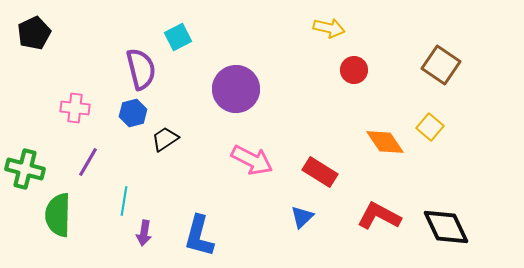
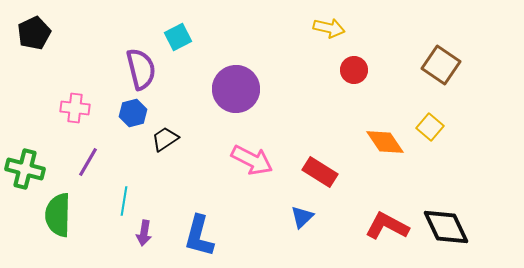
red L-shape: moved 8 px right, 10 px down
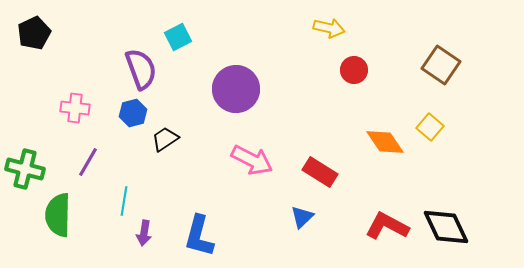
purple semicircle: rotated 6 degrees counterclockwise
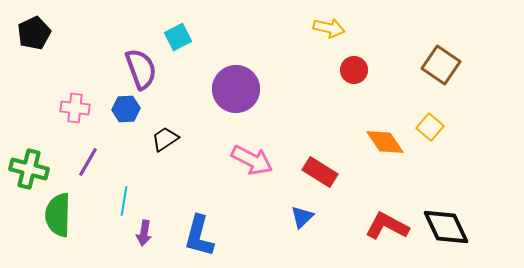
blue hexagon: moved 7 px left, 4 px up; rotated 12 degrees clockwise
green cross: moved 4 px right
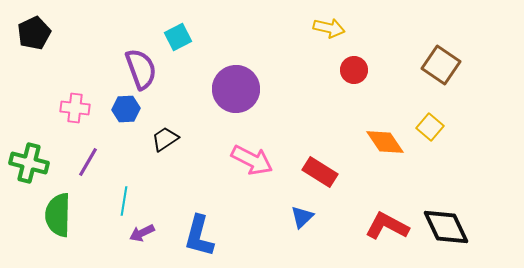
green cross: moved 6 px up
purple arrow: moved 2 px left; rotated 55 degrees clockwise
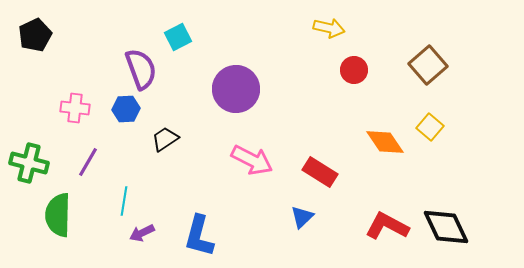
black pentagon: moved 1 px right, 2 px down
brown square: moved 13 px left; rotated 15 degrees clockwise
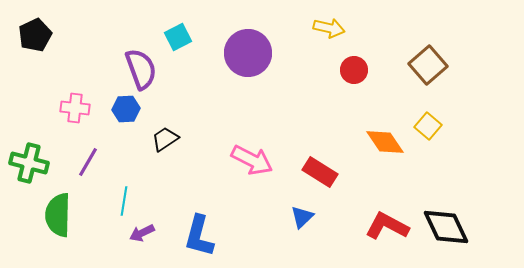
purple circle: moved 12 px right, 36 px up
yellow square: moved 2 px left, 1 px up
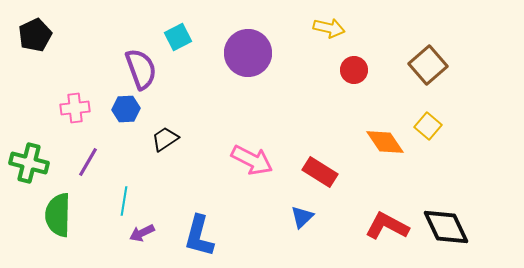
pink cross: rotated 12 degrees counterclockwise
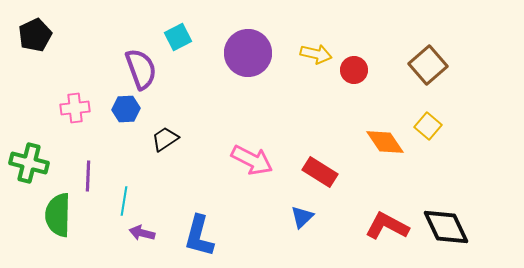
yellow arrow: moved 13 px left, 26 px down
purple line: moved 14 px down; rotated 28 degrees counterclockwise
purple arrow: rotated 40 degrees clockwise
